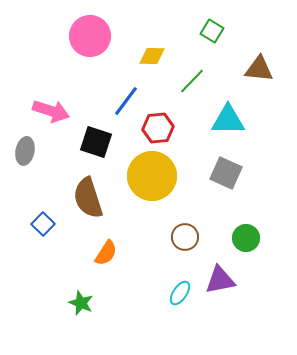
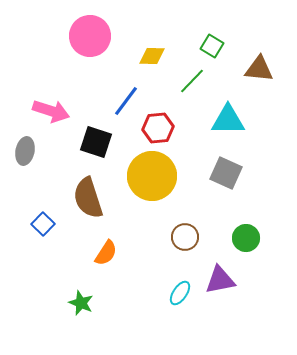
green square: moved 15 px down
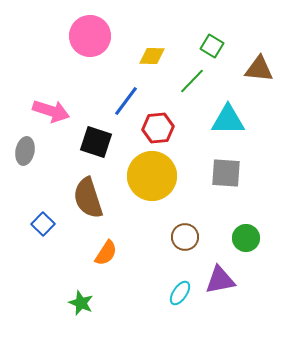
gray square: rotated 20 degrees counterclockwise
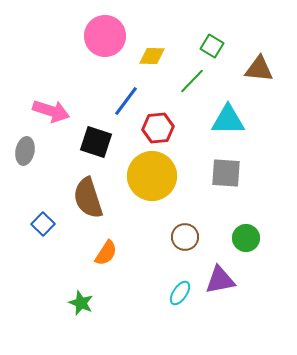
pink circle: moved 15 px right
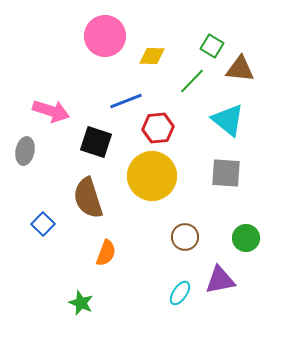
brown triangle: moved 19 px left
blue line: rotated 32 degrees clockwise
cyan triangle: rotated 39 degrees clockwise
orange semicircle: rotated 12 degrees counterclockwise
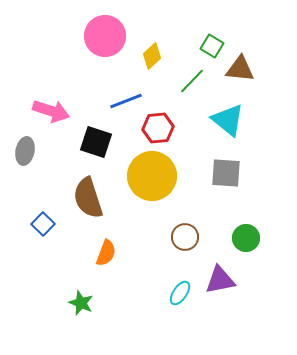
yellow diamond: rotated 44 degrees counterclockwise
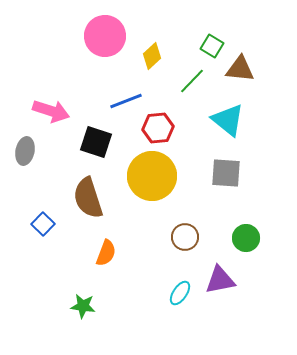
green star: moved 2 px right, 3 px down; rotated 15 degrees counterclockwise
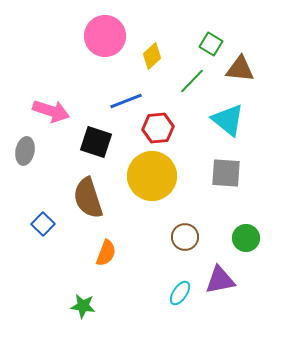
green square: moved 1 px left, 2 px up
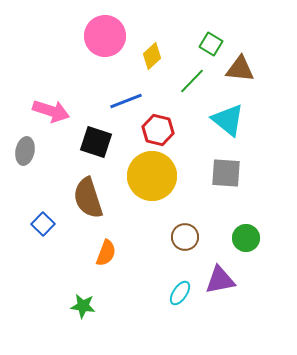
red hexagon: moved 2 px down; rotated 20 degrees clockwise
